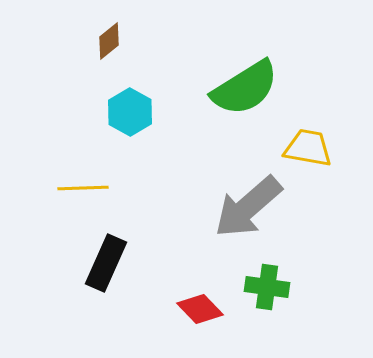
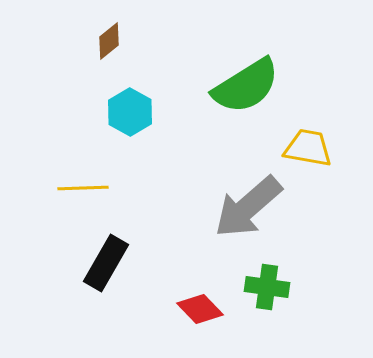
green semicircle: moved 1 px right, 2 px up
black rectangle: rotated 6 degrees clockwise
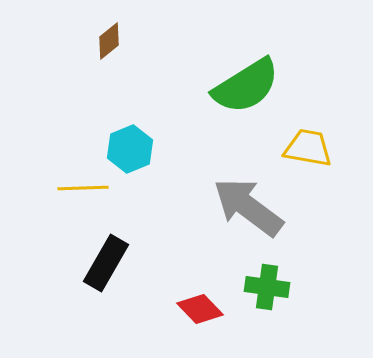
cyan hexagon: moved 37 px down; rotated 9 degrees clockwise
gray arrow: rotated 78 degrees clockwise
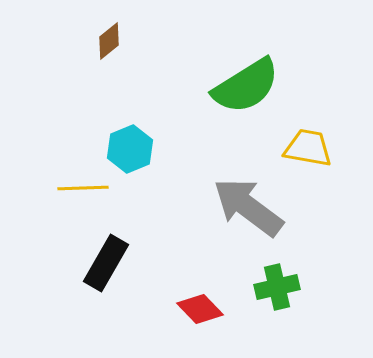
green cross: moved 10 px right; rotated 21 degrees counterclockwise
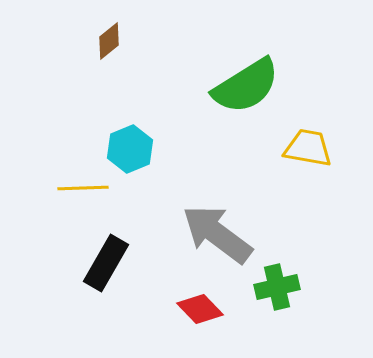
gray arrow: moved 31 px left, 27 px down
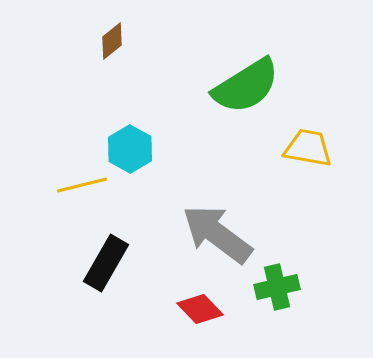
brown diamond: moved 3 px right
cyan hexagon: rotated 9 degrees counterclockwise
yellow line: moved 1 px left, 3 px up; rotated 12 degrees counterclockwise
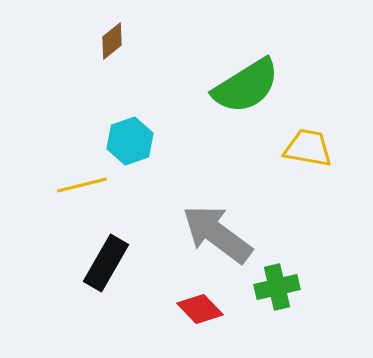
cyan hexagon: moved 8 px up; rotated 12 degrees clockwise
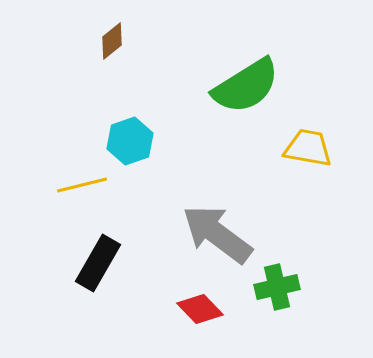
black rectangle: moved 8 px left
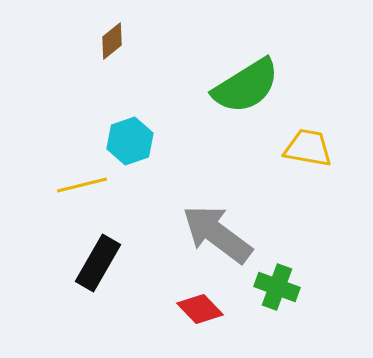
green cross: rotated 33 degrees clockwise
